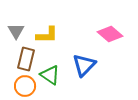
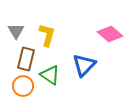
yellow L-shape: rotated 75 degrees counterclockwise
orange circle: moved 2 px left
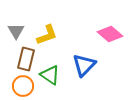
yellow L-shape: rotated 55 degrees clockwise
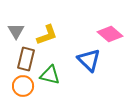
blue triangle: moved 5 px right, 5 px up; rotated 30 degrees counterclockwise
green triangle: rotated 20 degrees counterclockwise
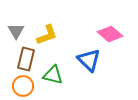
green triangle: moved 3 px right
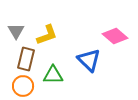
pink diamond: moved 5 px right, 2 px down
green triangle: rotated 15 degrees counterclockwise
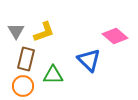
yellow L-shape: moved 3 px left, 3 px up
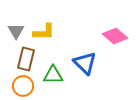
yellow L-shape: rotated 20 degrees clockwise
blue triangle: moved 4 px left, 3 px down
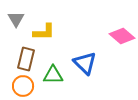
gray triangle: moved 12 px up
pink diamond: moved 7 px right
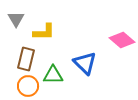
pink diamond: moved 4 px down
orange circle: moved 5 px right
